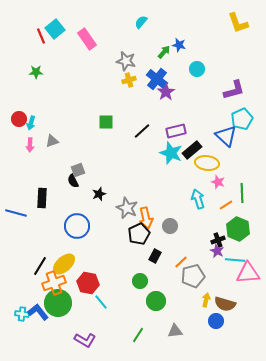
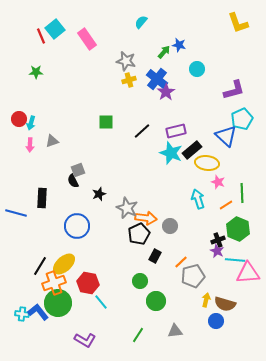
orange arrow at (146, 218): rotated 70 degrees counterclockwise
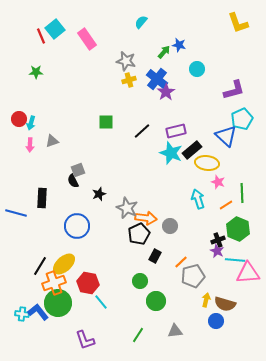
purple L-shape at (85, 340): rotated 40 degrees clockwise
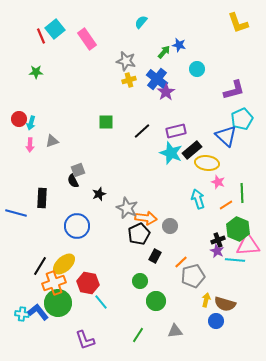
pink triangle at (248, 273): moved 28 px up
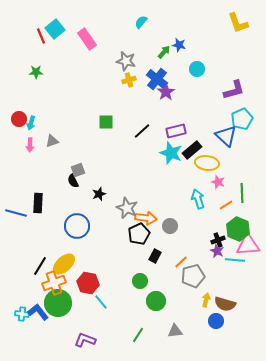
black rectangle at (42, 198): moved 4 px left, 5 px down
purple L-shape at (85, 340): rotated 130 degrees clockwise
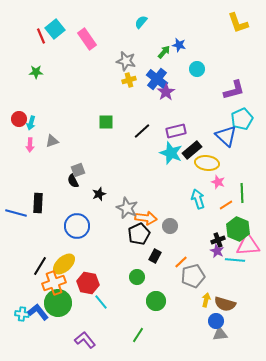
green circle at (140, 281): moved 3 px left, 4 px up
gray triangle at (175, 331): moved 45 px right, 3 px down
purple L-shape at (85, 340): rotated 30 degrees clockwise
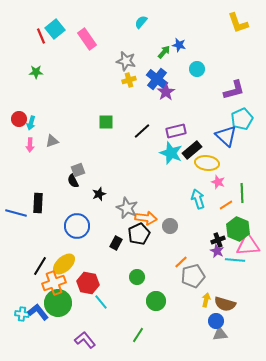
black rectangle at (155, 256): moved 39 px left, 13 px up
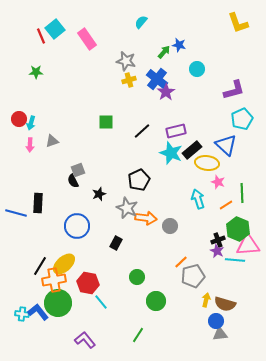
blue triangle at (226, 136): moved 9 px down
black pentagon at (139, 234): moved 54 px up
orange cross at (54, 283): moved 3 px up; rotated 10 degrees clockwise
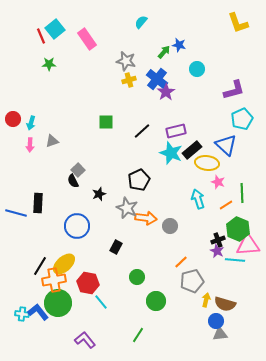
green star at (36, 72): moved 13 px right, 8 px up
red circle at (19, 119): moved 6 px left
gray square at (78, 170): rotated 24 degrees counterclockwise
black rectangle at (116, 243): moved 4 px down
gray pentagon at (193, 276): moved 1 px left, 5 px down
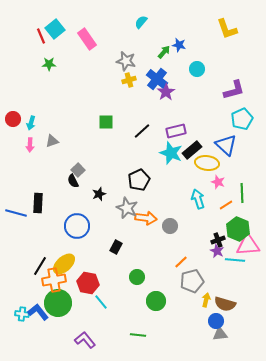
yellow L-shape at (238, 23): moved 11 px left, 6 px down
green line at (138, 335): rotated 63 degrees clockwise
